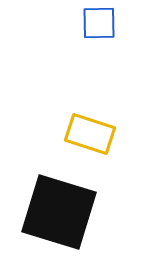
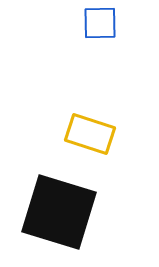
blue square: moved 1 px right
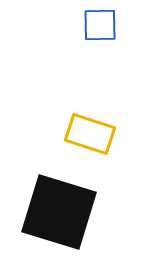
blue square: moved 2 px down
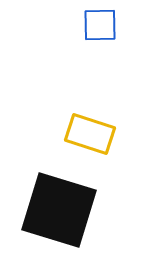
black square: moved 2 px up
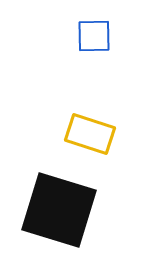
blue square: moved 6 px left, 11 px down
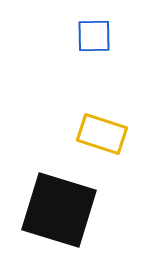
yellow rectangle: moved 12 px right
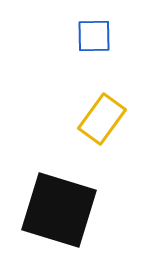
yellow rectangle: moved 15 px up; rotated 72 degrees counterclockwise
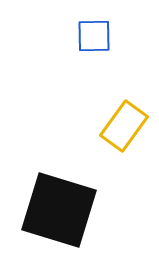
yellow rectangle: moved 22 px right, 7 px down
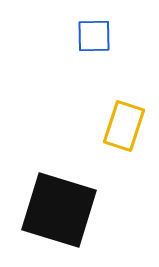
yellow rectangle: rotated 18 degrees counterclockwise
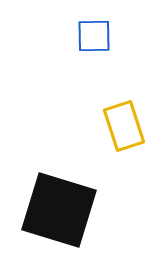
yellow rectangle: rotated 36 degrees counterclockwise
